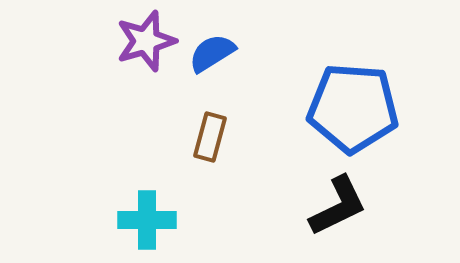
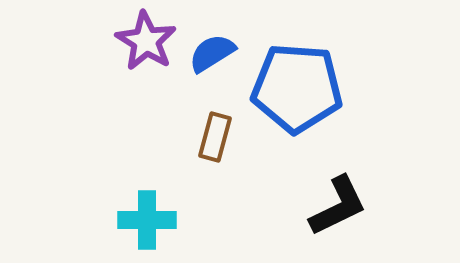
purple star: rotated 24 degrees counterclockwise
blue pentagon: moved 56 px left, 20 px up
brown rectangle: moved 5 px right
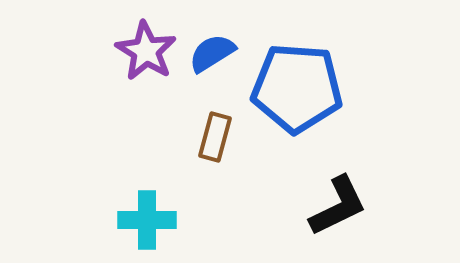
purple star: moved 10 px down
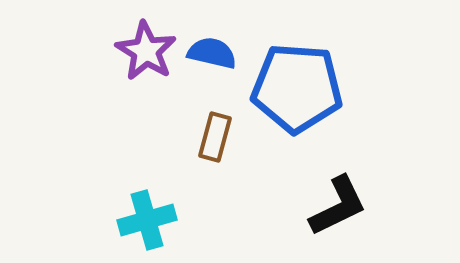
blue semicircle: rotated 45 degrees clockwise
cyan cross: rotated 16 degrees counterclockwise
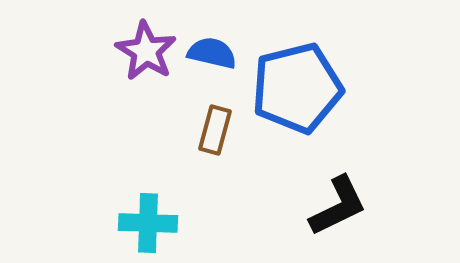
blue pentagon: rotated 18 degrees counterclockwise
brown rectangle: moved 7 px up
cyan cross: moved 1 px right, 3 px down; rotated 18 degrees clockwise
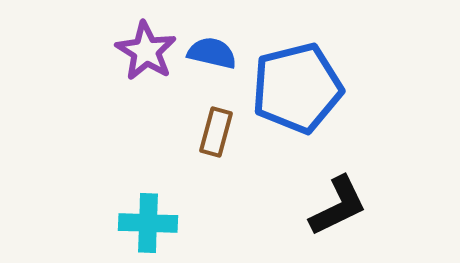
brown rectangle: moved 1 px right, 2 px down
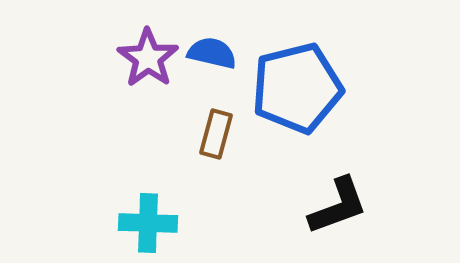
purple star: moved 2 px right, 7 px down; rotated 4 degrees clockwise
brown rectangle: moved 2 px down
black L-shape: rotated 6 degrees clockwise
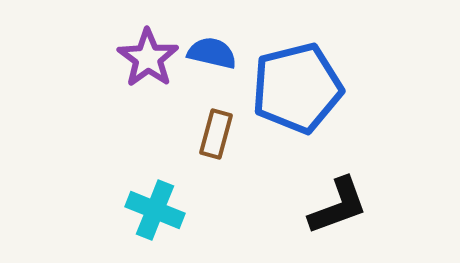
cyan cross: moved 7 px right, 13 px up; rotated 20 degrees clockwise
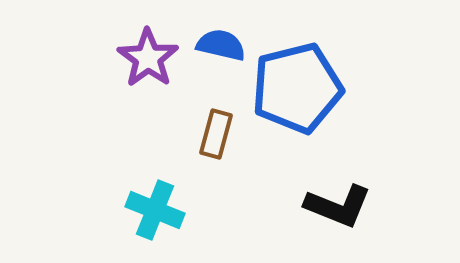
blue semicircle: moved 9 px right, 8 px up
black L-shape: rotated 42 degrees clockwise
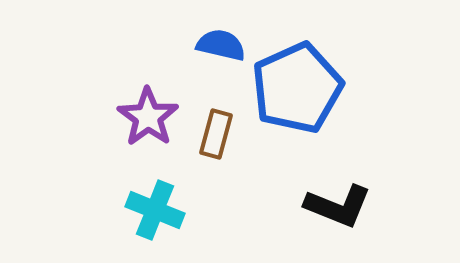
purple star: moved 59 px down
blue pentagon: rotated 10 degrees counterclockwise
